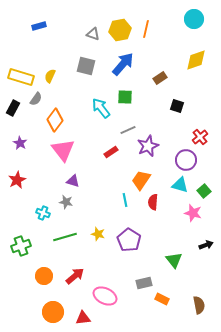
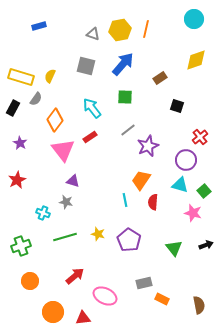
cyan arrow at (101, 108): moved 9 px left
gray line at (128, 130): rotated 14 degrees counterclockwise
red rectangle at (111, 152): moved 21 px left, 15 px up
green triangle at (174, 260): moved 12 px up
orange circle at (44, 276): moved 14 px left, 5 px down
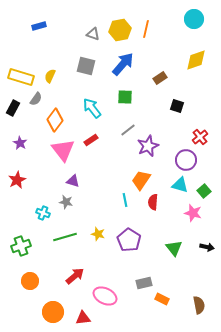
red rectangle at (90, 137): moved 1 px right, 3 px down
black arrow at (206, 245): moved 1 px right, 2 px down; rotated 32 degrees clockwise
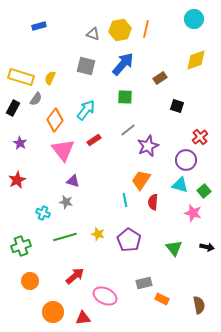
yellow semicircle at (50, 76): moved 2 px down
cyan arrow at (92, 108): moved 6 px left, 2 px down; rotated 75 degrees clockwise
red rectangle at (91, 140): moved 3 px right
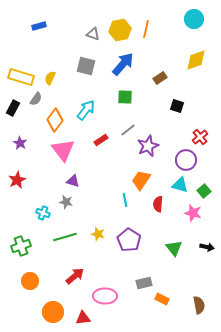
red rectangle at (94, 140): moved 7 px right
red semicircle at (153, 202): moved 5 px right, 2 px down
pink ellipse at (105, 296): rotated 25 degrees counterclockwise
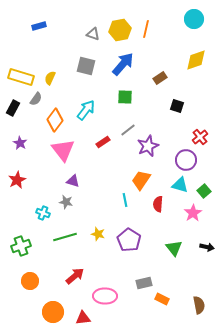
red rectangle at (101, 140): moved 2 px right, 2 px down
pink star at (193, 213): rotated 24 degrees clockwise
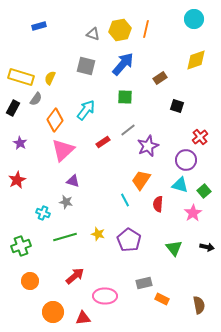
pink triangle at (63, 150): rotated 25 degrees clockwise
cyan line at (125, 200): rotated 16 degrees counterclockwise
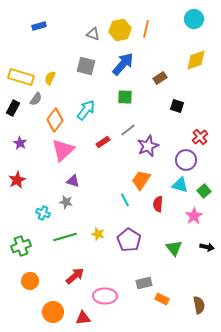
pink star at (193, 213): moved 1 px right, 3 px down
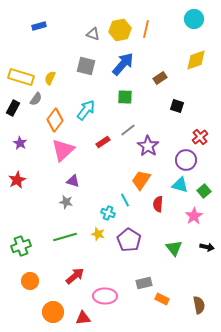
purple star at (148, 146): rotated 15 degrees counterclockwise
cyan cross at (43, 213): moved 65 px right
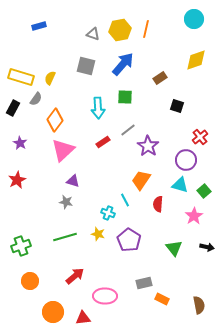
cyan arrow at (86, 110): moved 12 px right, 2 px up; rotated 140 degrees clockwise
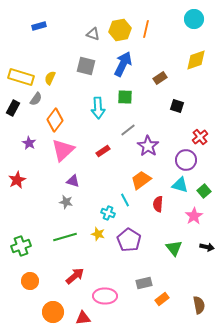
blue arrow at (123, 64): rotated 15 degrees counterclockwise
red rectangle at (103, 142): moved 9 px down
purple star at (20, 143): moved 9 px right
orange trapezoid at (141, 180): rotated 20 degrees clockwise
orange rectangle at (162, 299): rotated 64 degrees counterclockwise
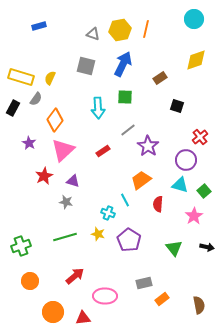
red star at (17, 180): moved 27 px right, 4 px up
